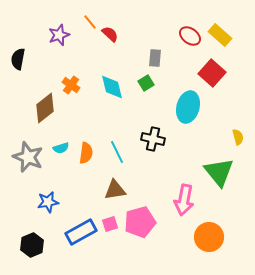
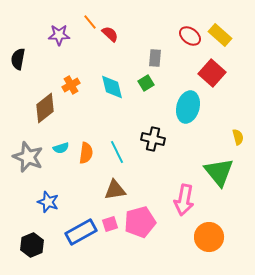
purple star: rotated 20 degrees clockwise
orange cross: rotated 24 degrees clockwise
blue star: rotated 30 degrees clockwise
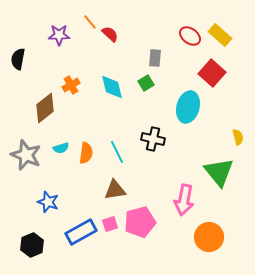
gray star: moved 2 px left, 2 px up
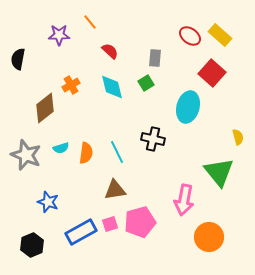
red semicircle: moved 17 px down
